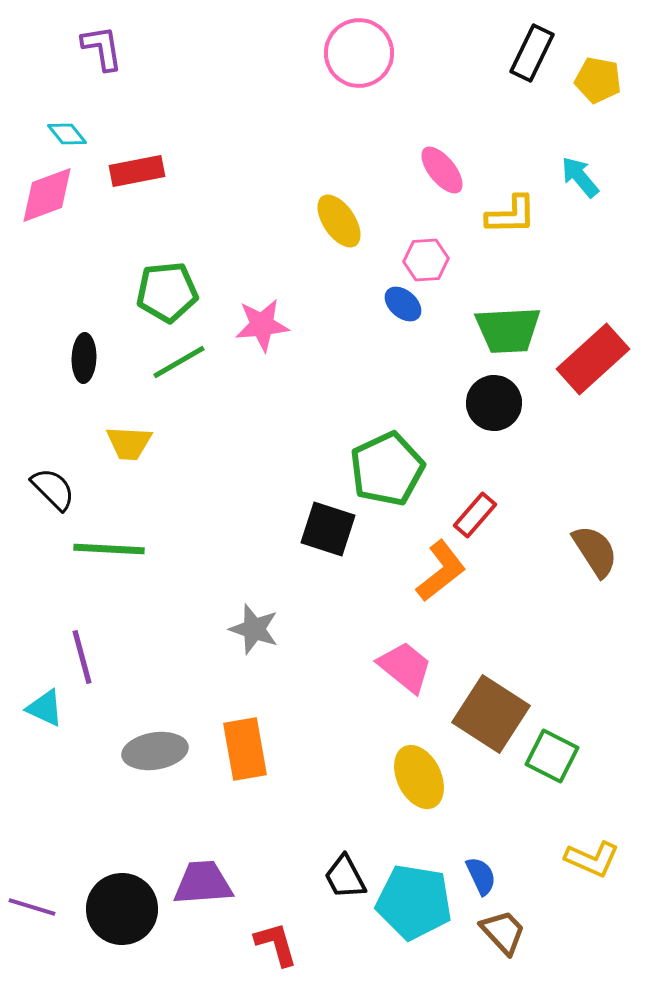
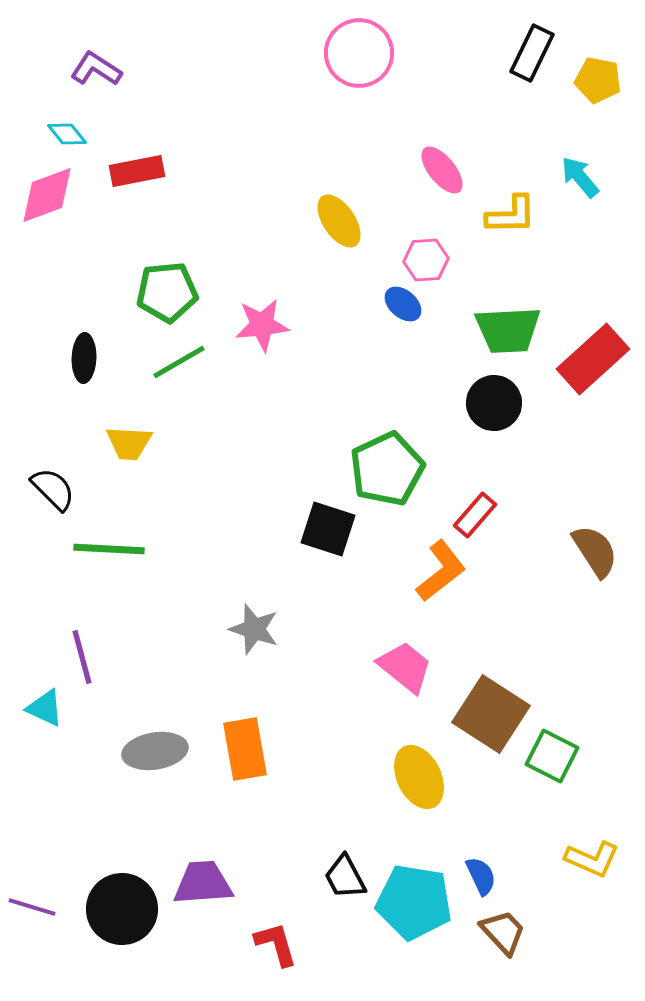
purple L-shape at (102, 48): moved 6 px left, 21 px down; rotated 48 degrees counterclockwise
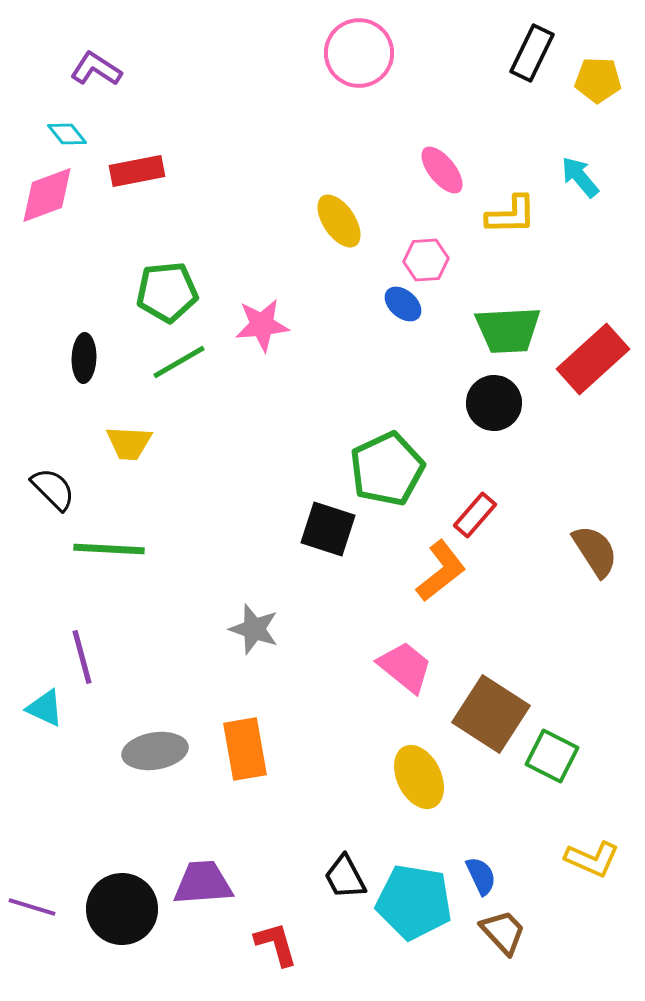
yellow pentagon at (598, 80): rotated 9 degrees counterclockwise
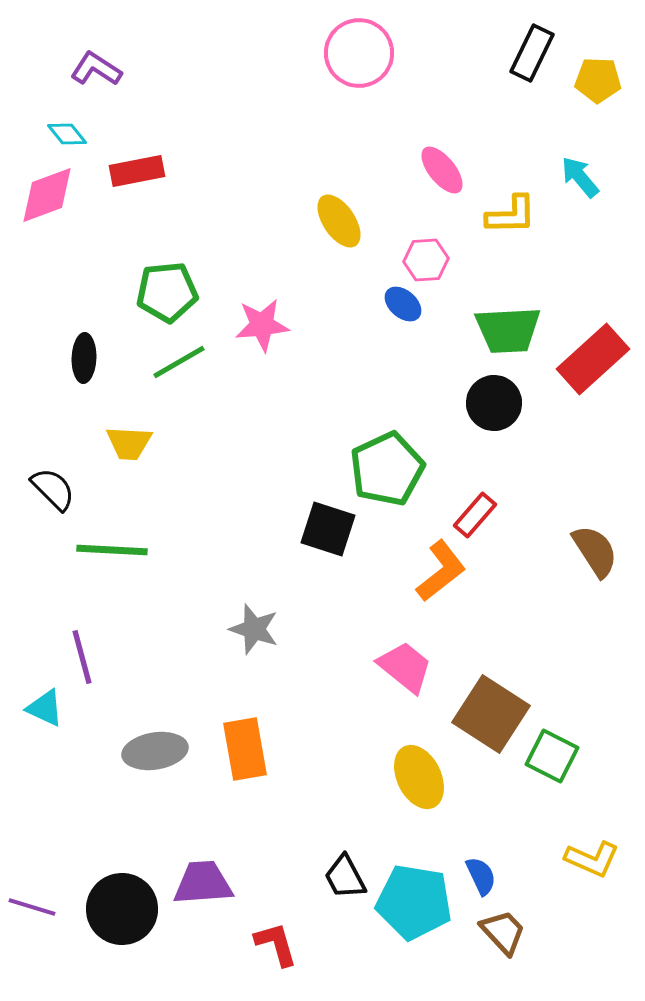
green line at (109, 549): moved 3 px right, 1 px down
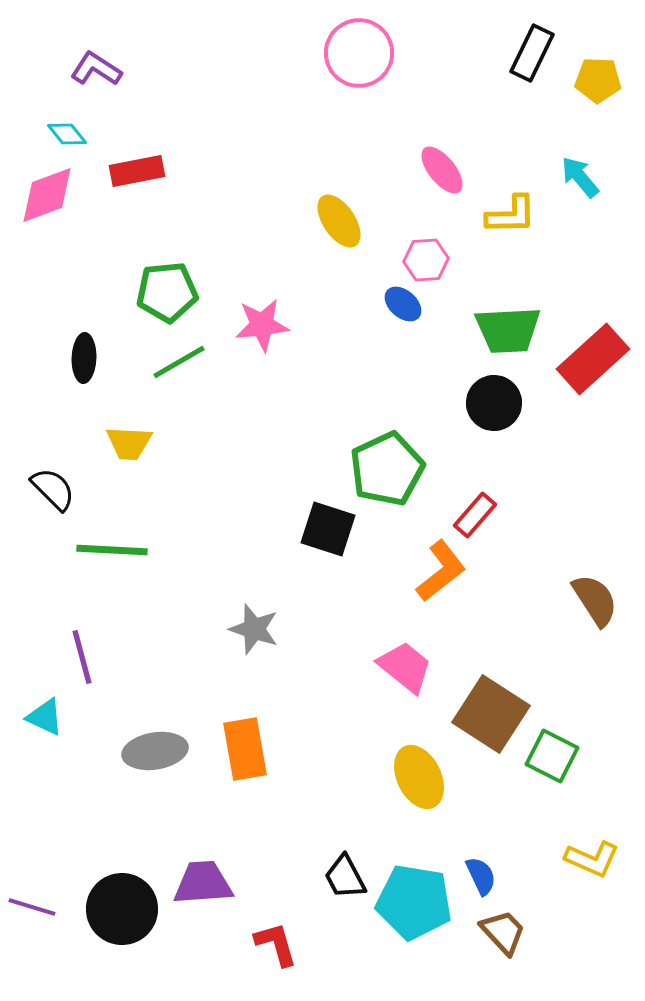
brown semicircle at (595, 551): moved 49 px down
cyan triangle at (45, 708): moved 9 px down
